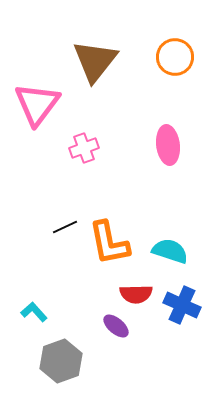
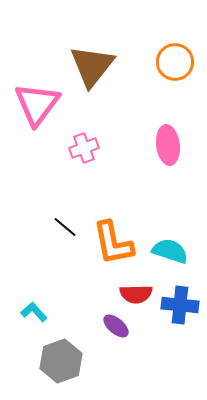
orange circle: moved 5 px down
brown triangle: moved 3 px left, 5 px down
black line: rotated 65 degrees clockwise
orange L-shape: moved 4 px right
blue cross: moved 2 px left; rotated 18 degrees counterclockwise
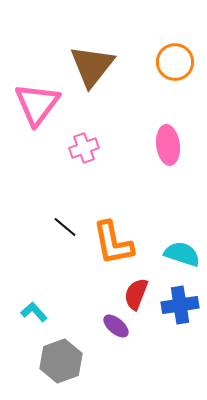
cyan semicircle: moved 12 px right, 3 px down
red semicircle: rotated 112 degrees clockwise
blue cross: rotated 15 degrees counterclockwise
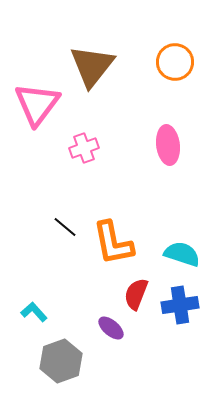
purple ellipse: moved 5 px left, 2 px down
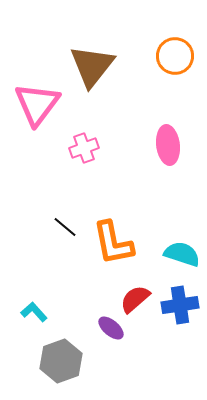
orange circle: moved 6 px up
red semicircle: moved 1 px left, 5 px down; rotated 28 degrees clockwise
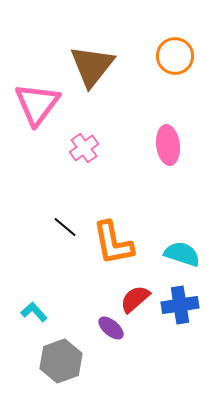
pink cross: rotated 16 degrees counterclockwise
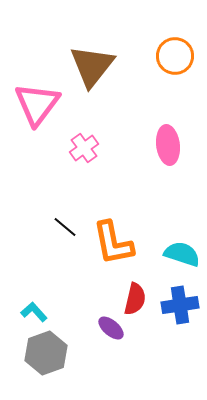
red semicircle: rotated 144 degrees clockwise
gray hexagon: moved 15 px left, 8 px up
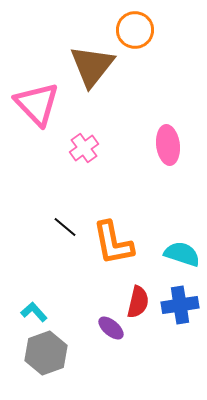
orange circle: moved 40 px left, 26 px up
pink triangle: rotated 21 degrees counterclockwise
red semicircle: moved 3 px right, 3 px down
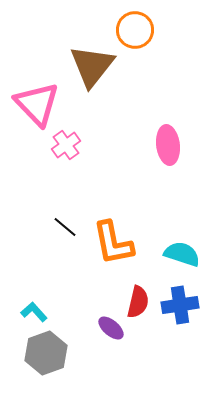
pink cross: moved 18 px left, 3 px up
